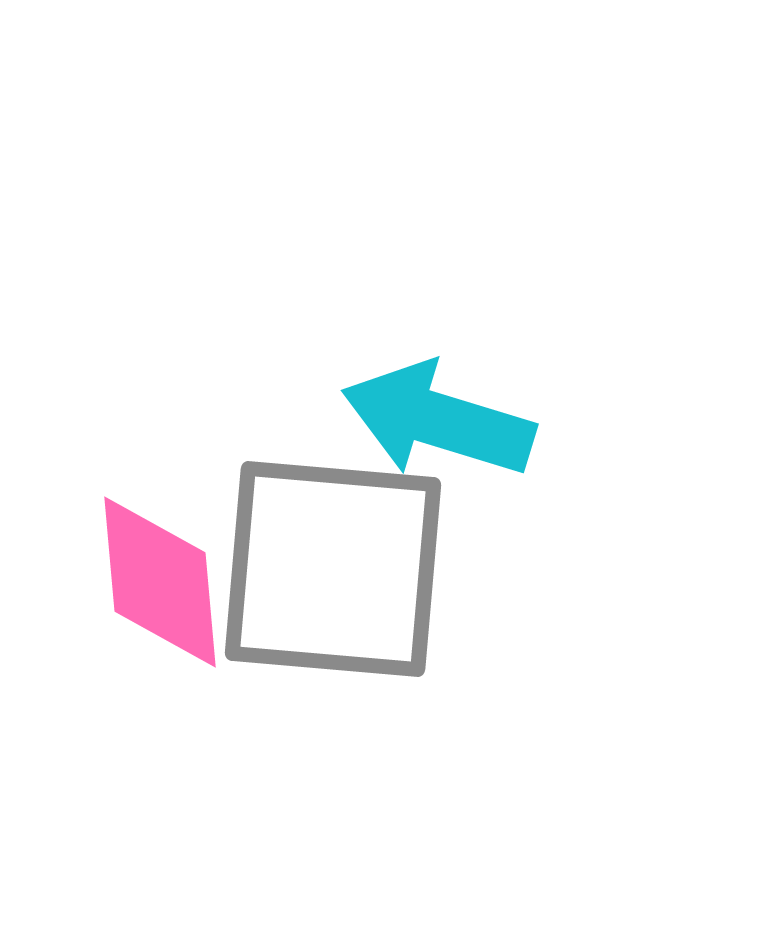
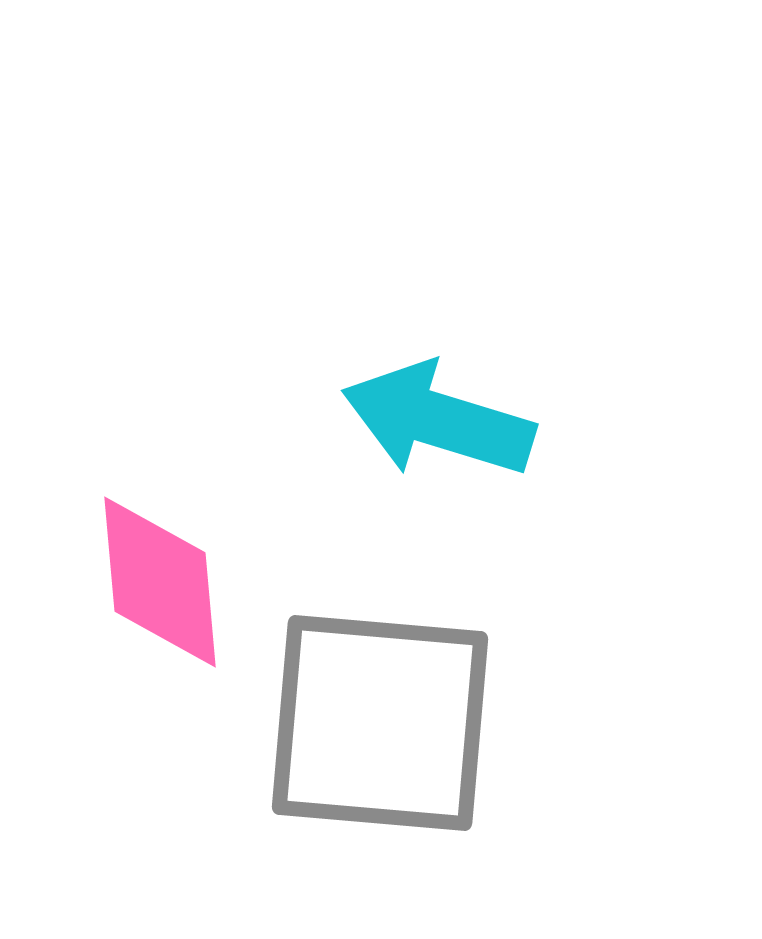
gray square: moved 47 px right, 154 px down
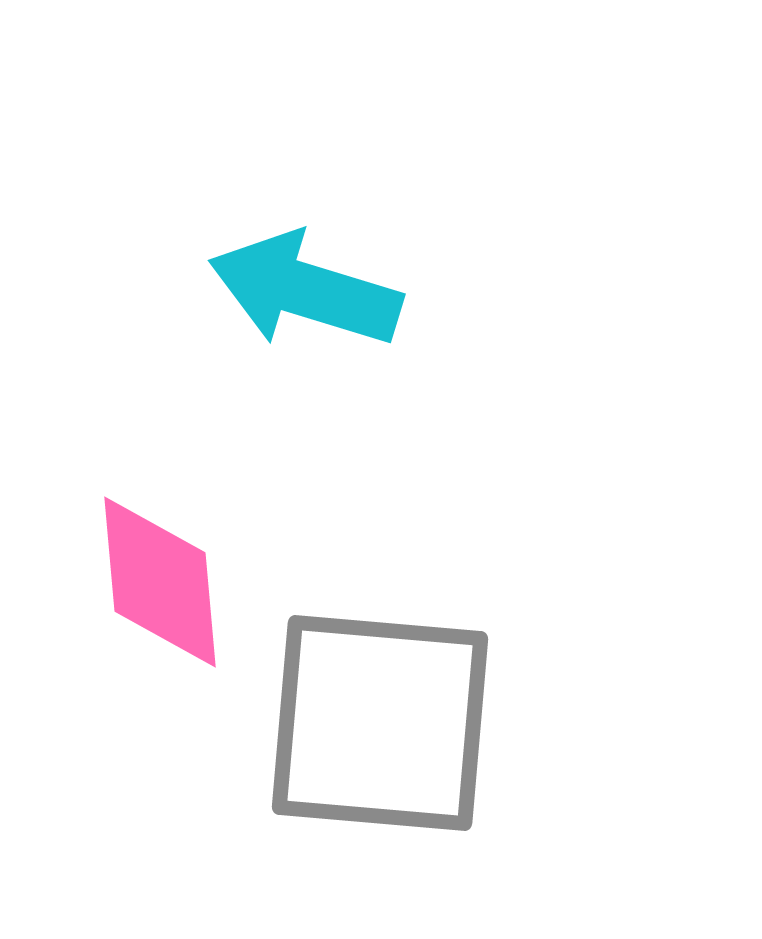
cyan arrow: moved 133 px left, 130 px up
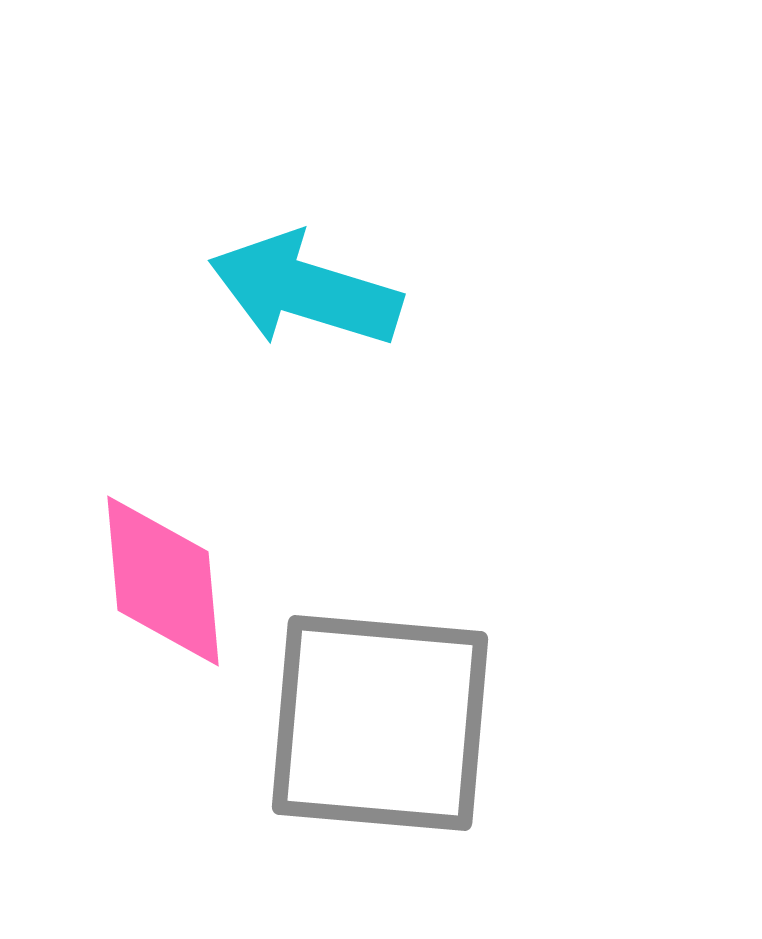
pink diamond: moved 3 px right, 1 px up
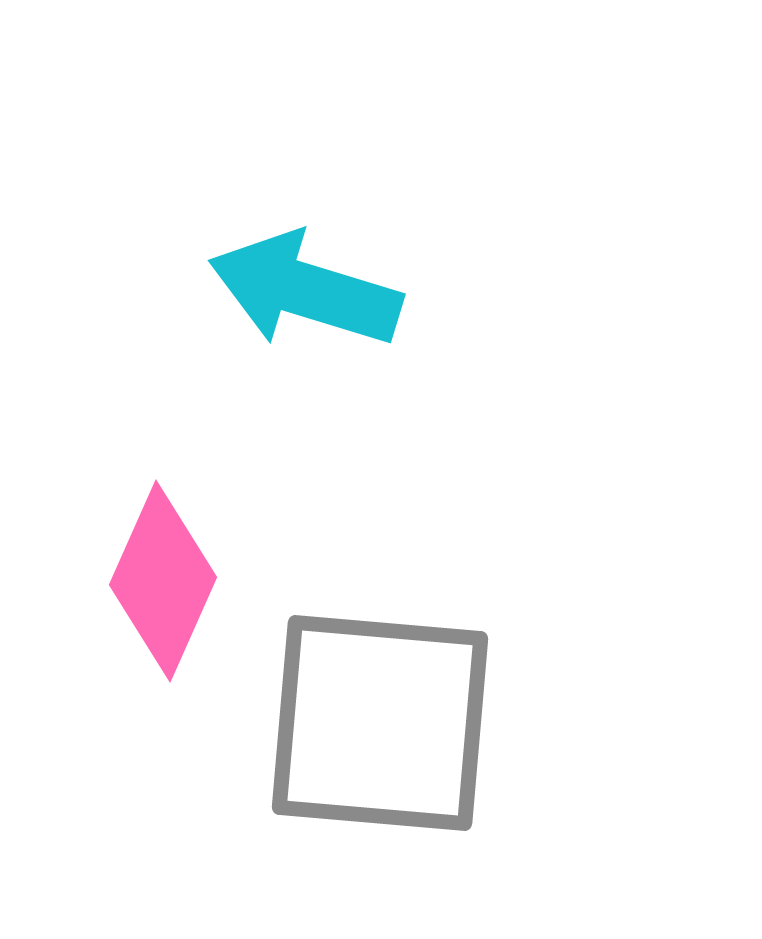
pink diamond: rotated 29 degrees clockwise
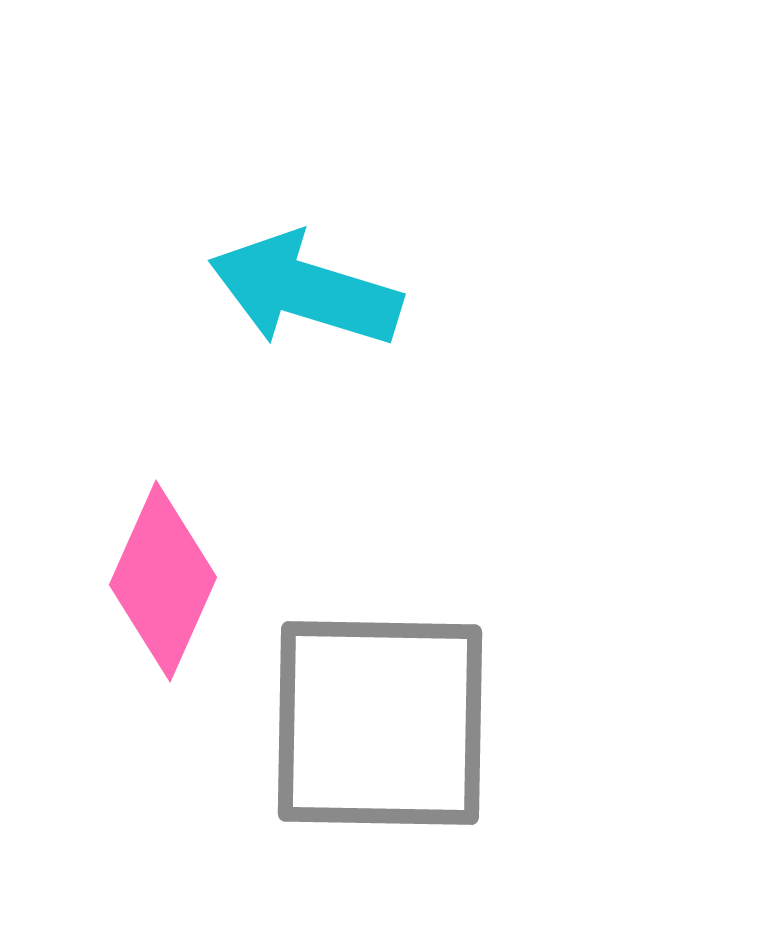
gray square: rotated 4 degrees counterclockwise
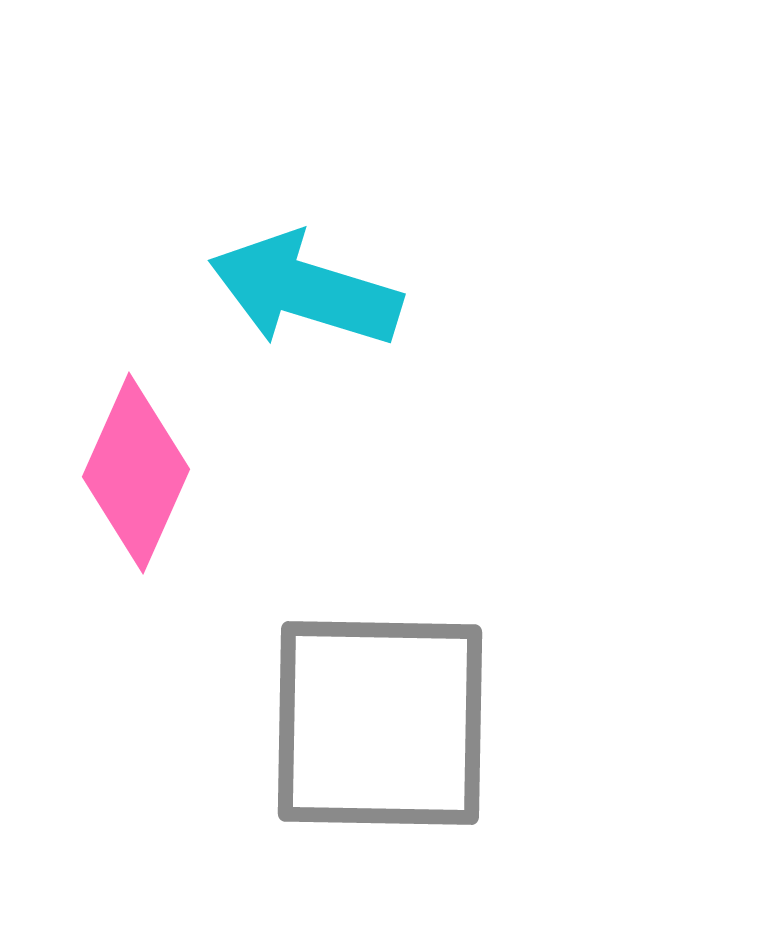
pink diamond: moved 27 px left, 108 px up
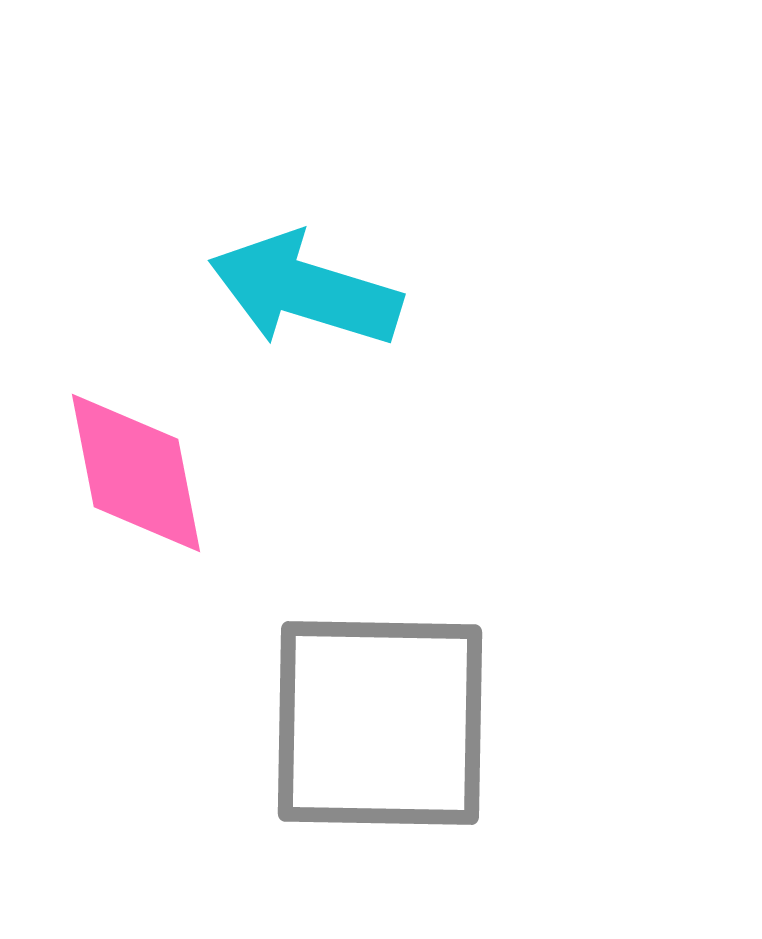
pink diamond: rotated 35 degrees counterclockwise
